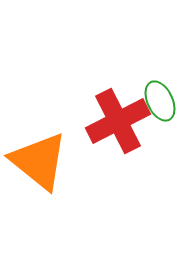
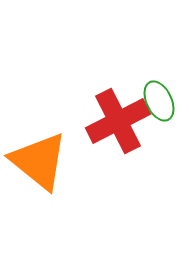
green ellipse: moved 1 px left
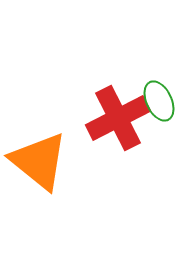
red cross: moved 3 px up
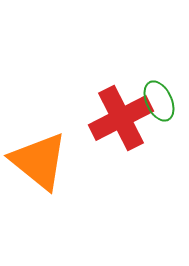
red cross: moved 3 px right
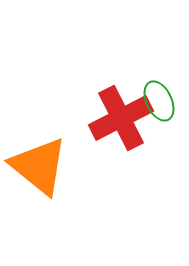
orange triangle: moved 5 px down
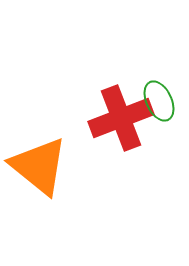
red cross: rotated 6 degrees clockwise
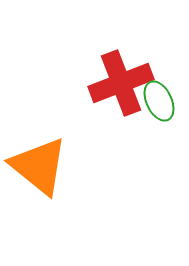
red cross: moved 35 px up
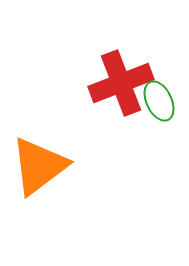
orange triangle: rotated 44 degrees clockwise
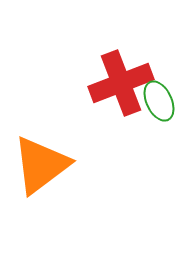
orange triangle: moved 2 px right, 1 px up
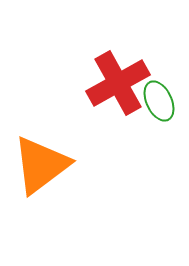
red cross: moved 3 px left; rotated 8 degrees counterclockwise
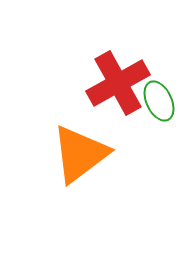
orange triangle: moved 39 px right, 11 px up
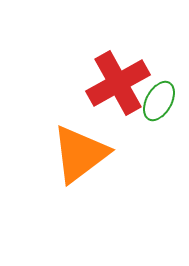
green ellipse: rotated 54 degrees clockwise
